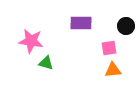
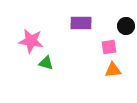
pink square: moved 1 px up
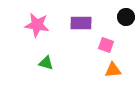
black circle: moved 9 px up
pink star: moved 6 px right, 16 px up
pink square: moved 3 px left, 2 px up; rotated 28 degrees clockwise
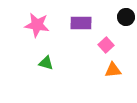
pink square: rotated 28 degrees clockwise
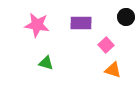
orange triangle: rotated 24 degrees clockwise
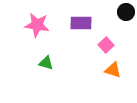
black circle: moved 5 px up
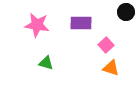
orange triangle: moved 2 px left, 2 px up
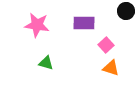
black circle: moved 1 px up
purple rectangle: moved 3 px right
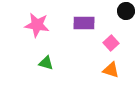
pink square: moved 5 px right, 2 px up
orange triangle: moved 2 px down
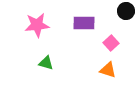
pink star: rotated 15 degrees counterclockwise
orange triangle: moved 3 px left
